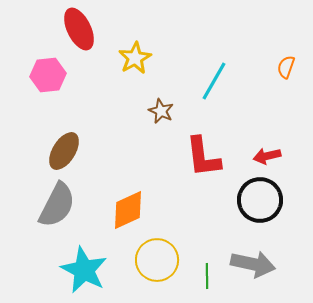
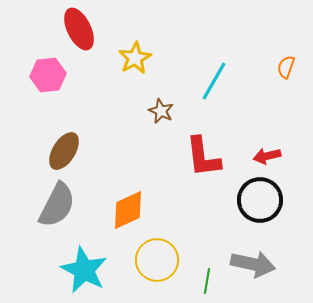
green line: moved 5 px down; rotated 10 degrees clockwise
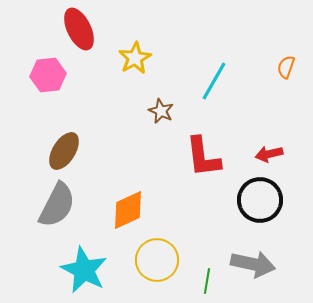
red arrow: moved 2 px right, 2 px up
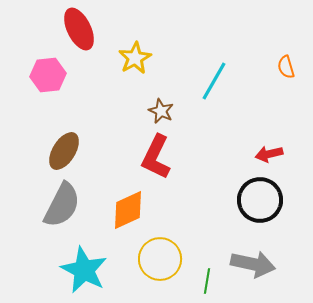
orange semicircle: rotated 35 degrees counterclockwise
red L-shape: moved 47 px left; rotated 33 degrees clockwise
gray semicircle: moved 5 px right
yellow circle: moved 3 px right, 1 px up
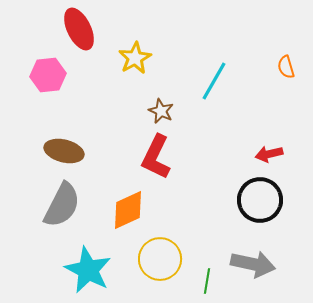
brown ellipse: rotated 72 degrees clockwise
cyan star: moved 4 px right
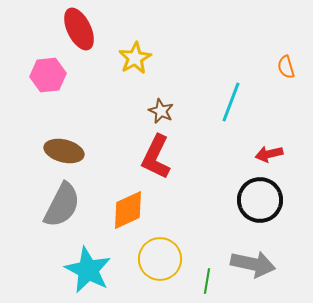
cyan line: moved 17 px right, 21 px down; rotated 9 degrees counterclockwise
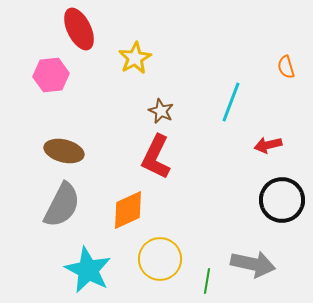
pink hexagon: moved 3 px right
red arrow: moved 1 px left, 9 px up
black circle: moved 22 px right
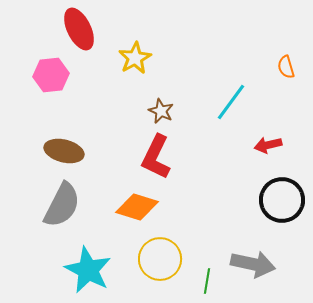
cyan line: rotated 15 degrees clockwise
orange diamond: moved 9 px right, 3 px up; rotated 42 degrees clockwise
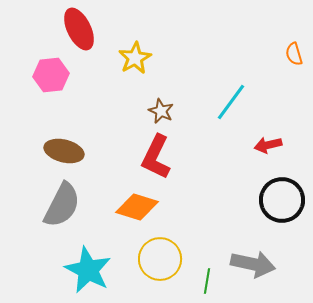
orange semicircle: moved 8 px right, 13 px up
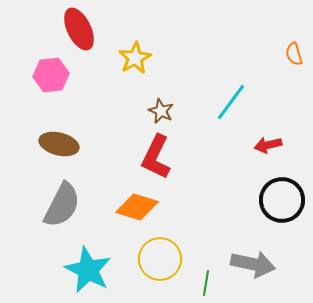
brown ellipse: moved 5 px left, 7 px up
green line: moved 1 px left, 2 px down
